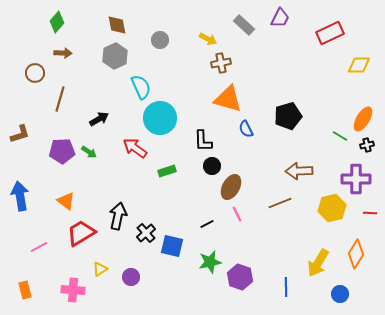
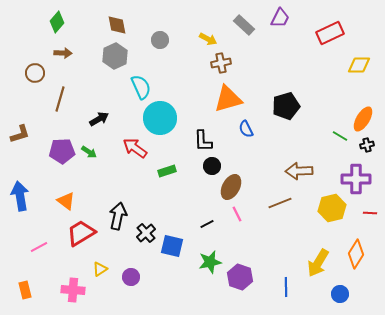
orange triangle at (228, 99): rotated 32 degrees counterclockwise
black pentagon at (288, 116): moved 2 px left, 10 px up
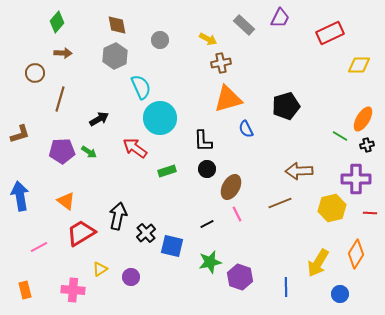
black circle at (212, 166): moved 5 px left, 3 px down
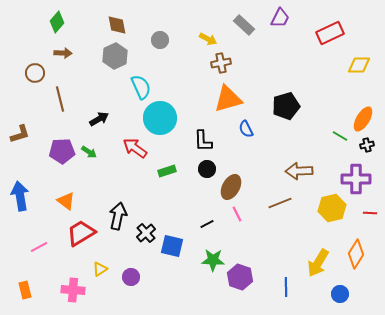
brown line at (60, 99): rotated 30 degrees counterclockwise
green star at (210, 262): moved 3 px right, 2 px up; rotated 15 degrees clockwise
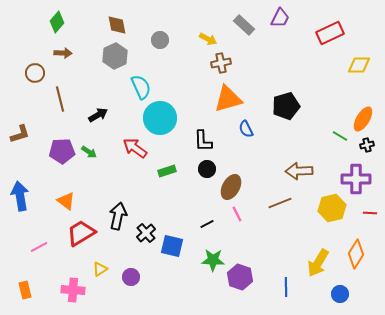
black arrow at (99, 119): moved 1 px left, 4 px up
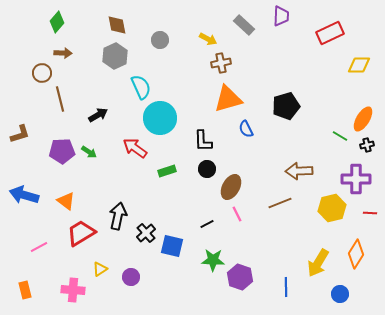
purple trapezoid at (280, 18): moved 1 px right, 2 px up; rotated 25 degrees counterclockwise
brown circle at (35, 73): moved 7 px right
blue arrow at (20, 196): moved 4 px right, 1 px up; rotated 64 degrees counterclockwise
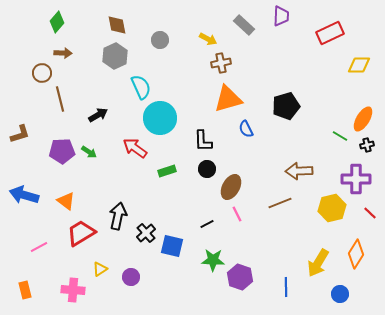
red line at (370, 213): rotated 40 degrees clockwise
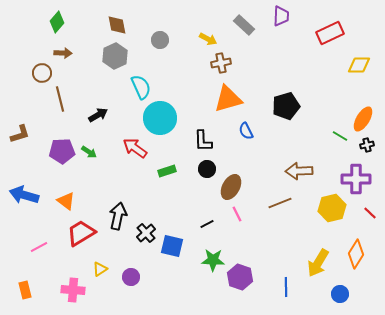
blue semicircle at (246, 129): moved 2 px down
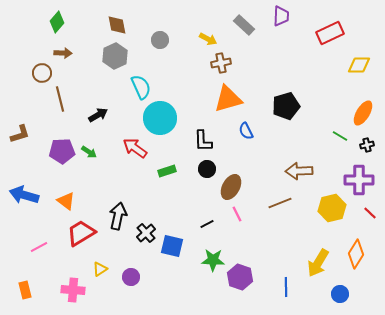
orange ellipse at (363, 119): moved 6 px up
purple cross at (356, 179): moved 3 px right, 1 px down
